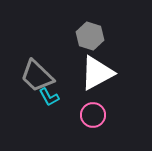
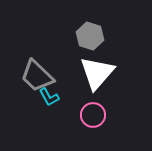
white triangle: rotated 21 degrees counterclockwise
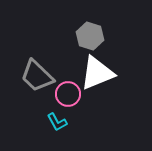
white triangle: rotated 27 degrees clockwise
cyan L-shape: moved 8 px right, 25 px down
pink circle: moved 25 px left, 21 px up
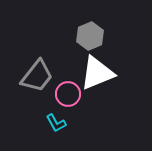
gray hexagon: rotated 20 degrees clockwise
gray trapezoid: rotated 96 degrees counterclockwise
cyan L-shape: moved 1 px left, 1 px down
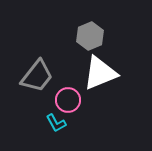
white triangle: moved 3 px right
pink circle: moved 6 px down
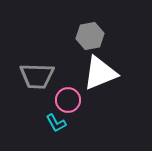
gray hexagon: rotated 12 degrees clockwise
gray trapezoid: rotated 54 degrees clockwise
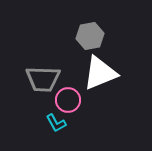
gray trapezoid: moved 6 px right, 3 px down
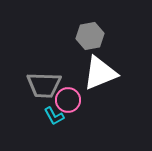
gray trapezoid: moved 1 px right, 6 px down
cyan L-shape: moved 2 px left, 7 px up
